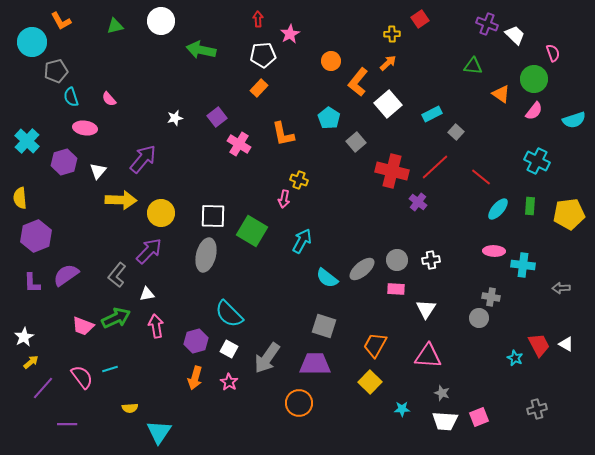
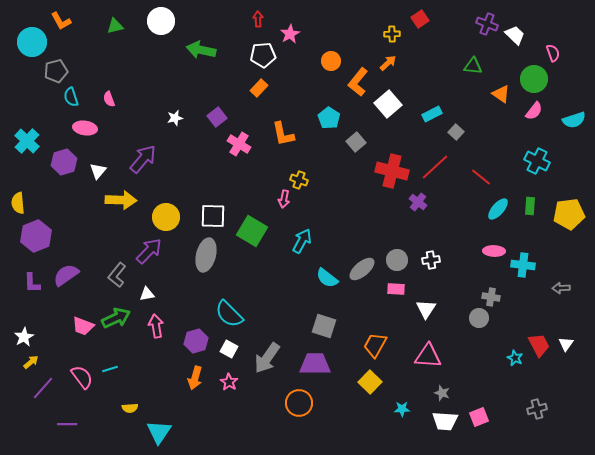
pink semicircle at (109, 99): rotated 21 degrees clockwise
yellow semicircle at (20, 198): moved 2 px left, 5 px down
yellow circle at (161, 213): moved 5 px right, 4 px down
white triangle at (566, 344): rotated 35 degrees clockwise
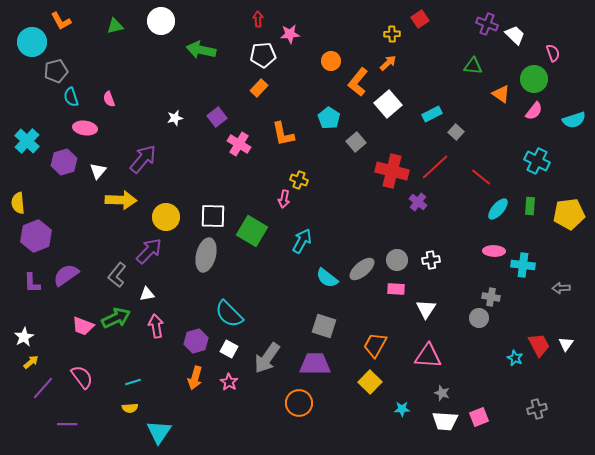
pink star at (290, 34): rotated 24 degrees clockwise
cyan line at (110, 369): moved 23 px right, 13 px down
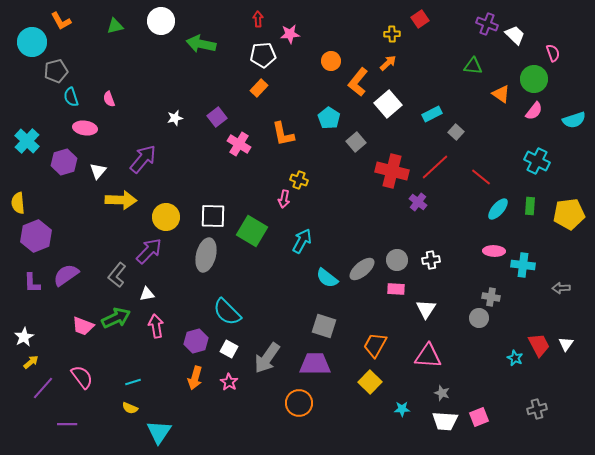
green arrow at (201, 50): moved 6 px up
cyan semicircle at (229, 314): moved 2 px left, 2 px up
yellow semicircle at (130, 408): rotated 28 degrees clockwise
